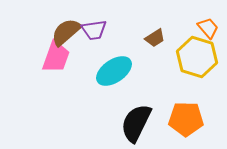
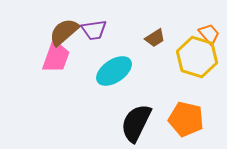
orange trapezoid: moved 1 px right, 6 px down
brown semicircle: moved 2 px left
orange pentagon: rotated 12 degrees clockwise
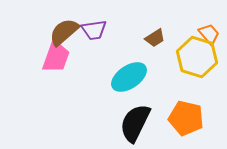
cyan ellipse: moved 15 px right, 6 px down
orange pentagon: moved 1 px up
black semicircle: moved 1 px left
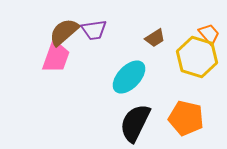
cyan ellipse: rotated 12 degrees counterclockwise
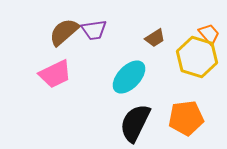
pink trapezoid: moved 1 px left, 17 px down; rotated 44 degrees clockwise
orange pentagon: rotated 20 degrees counterclockwise
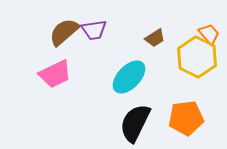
yellow hexagon: rotated 9 degrees clockwise
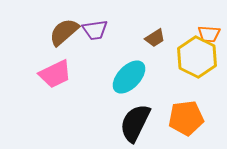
purple trapezoid: moved 1 px right
orange trapezoid: rotated 135 degrees clockwise
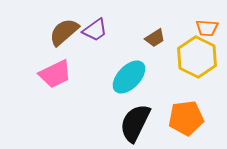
purple trapezoid: rotated 28 degrees counterclockwise
orange trapezoid: moved 2 px left, 6 px up
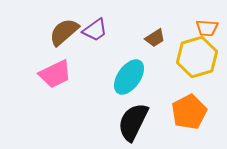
yellow hexagon: rotated 18 degrees clockwise
cyan ellipse: rotated 9 degrees counterclockwise
orange pentagon: moved 3 px right, 6 px up; rotated 20 degrees counterclockwise
black semicircle: moved 2 px left, 1 px up
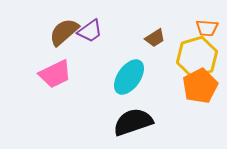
purple trapezoid: moved 5 px left, 1 px down
orange pentagon: moved 11 px right, 26 px up
black semicircle: rotated 45 degrees clockwise
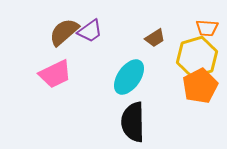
black semicircle: rotated 72 degrees counterclockwise
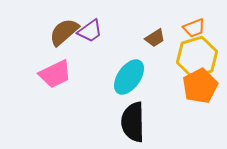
orange trapezoid: moved 13 px left; rotated 25 degrees counterclockwise
